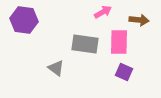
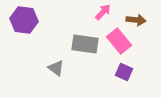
pink arrow: rotated 18 degrees counterclockwise
brown arrow: moved 3 px left
pink rectangle: moved 1 px up; rotated 40 degrees counterclockwise
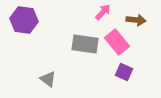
pink rectangle: moved 2 px left, 1 px down
gray triangle: moved 8 px left, 11 px down
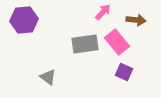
purple hexagon: rotated 12 degrees counterclockwise
gray rectangle: rotated 16 degrees counterclockwise
gray triangle: moved 2 px up
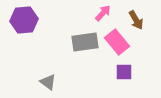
pink arrow: moved 1 px down
brown arrow: rotated 54 degrees clockwise
gray rectangle: moved 2 px up
purple square: rotated 24 degrees counterclockwise
gray triangle: moved 5 px down
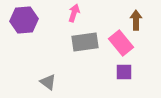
pink arrow: moved 29 px left; rotated 24 degrees counterclockwise
brown arrow: rotated 150 degrees counterclockwise
pink rectangle: moved 4 px right, 1 px down
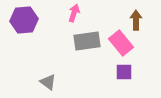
gray rectangle: moved 2 px right, 1 px up
